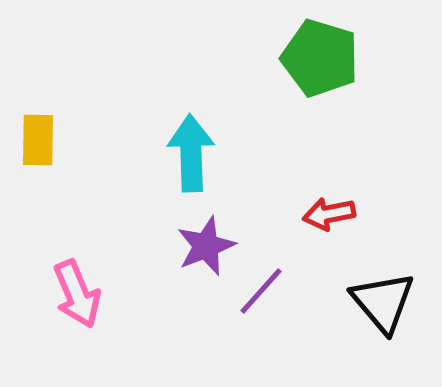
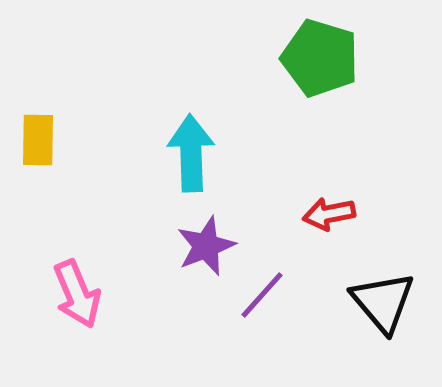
purple line: moved 1 px right, 4 px down
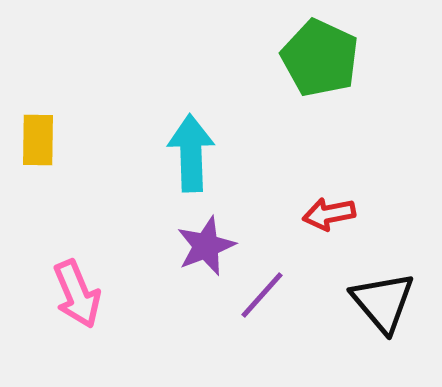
green pentagon: rotated 8 degrees clockwise
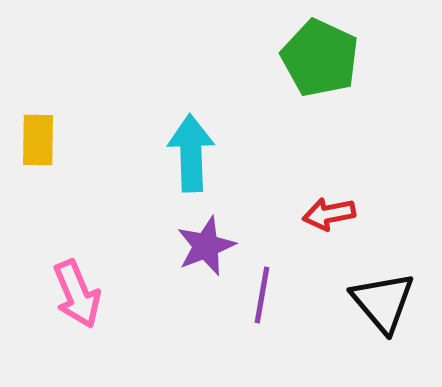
purple line: rotated 32 degrees counterclockwise
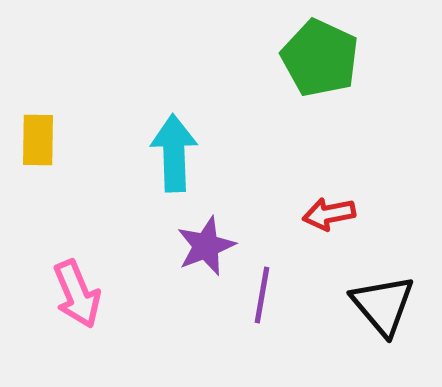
cyan arrow: moved 17 px left
black triangle: moved 3 px down
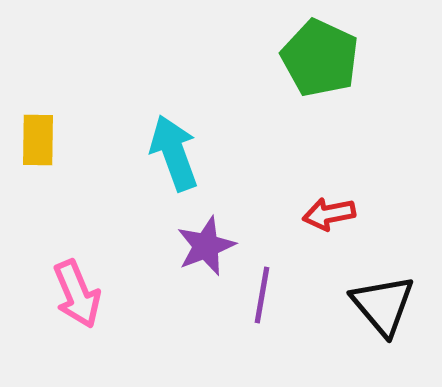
cyan arrow: rotated 18 degrees counterclockwise
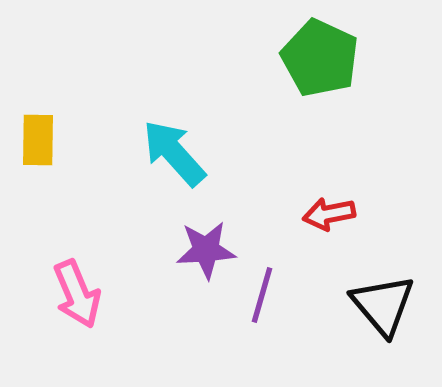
cyan arrow: rotated 22 degrees counterclockwise
purple star: moved 4 px down; rotated 18 degrees clockwise
purple line: rotated 6 degrees clockwise
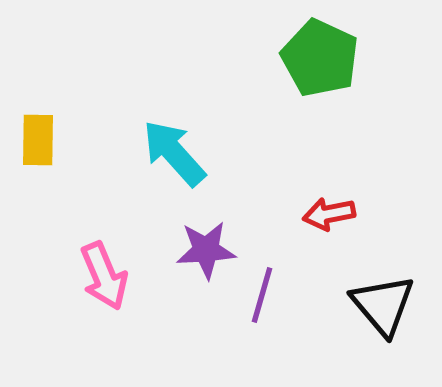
pink arrow: moved 27 px right, 18 px up
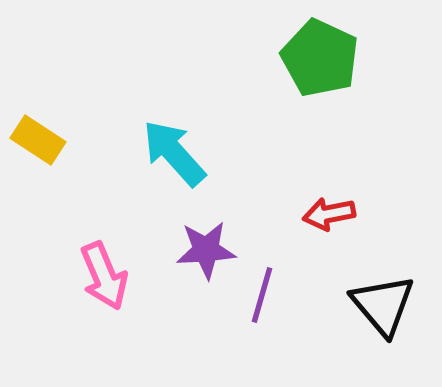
yellow rectangle: rotated 58 degrees counterclockwise
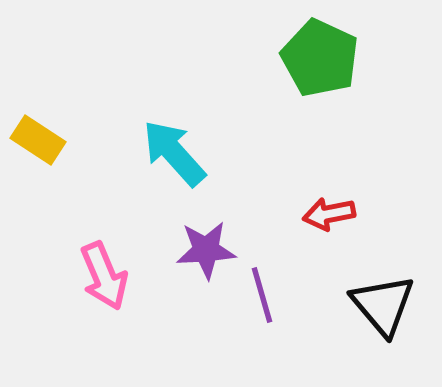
purple line: rotated 32 degrees counterclockwise
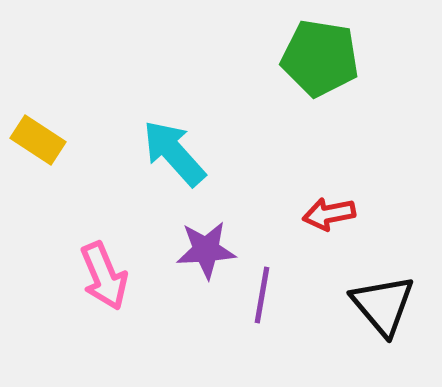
green pentagon: rotated 16 degrees counterclockwise
purple line: rotated 26 degrees clockwise
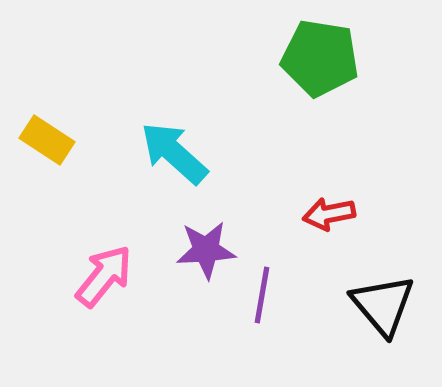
yellow rectangle: moved 9 px right
cyan arrow: rotated 6 degrees counterclockwise
pink arrow: rotated 118 degrees counterclockwise
